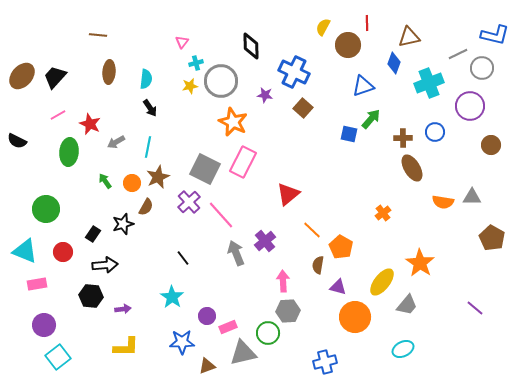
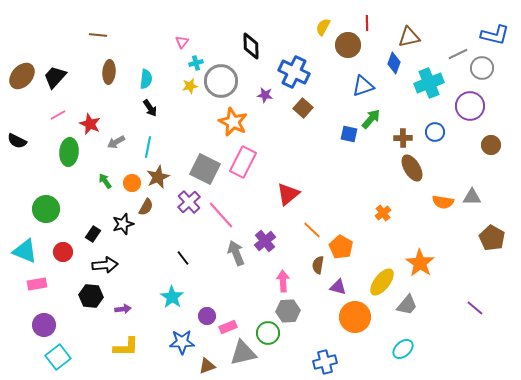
cyan ellipse at (403, 349): rotated 15 degrees counterclockwise
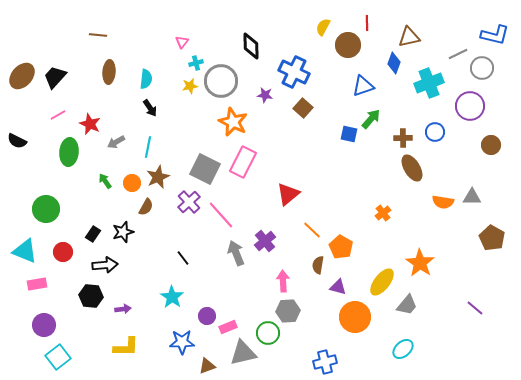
black star at (123, 224): moved 8 px down
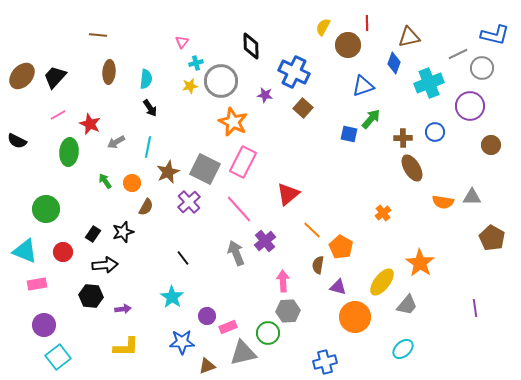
brown star at (158, 177): moved 10 px right, 5 px up
pink line at (221, 215): moved 18 px right, 6 px up
purple line at (475, 308): rotated 42 degrees clockwise
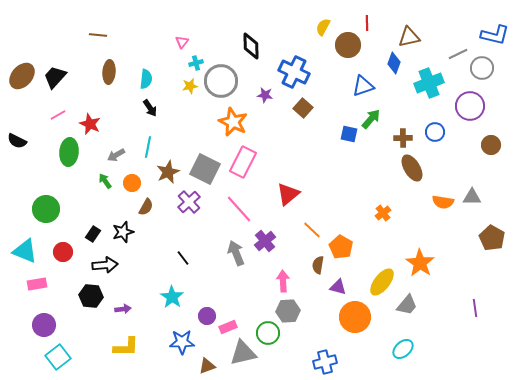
gray arrow at (116, 142): moved 13 px down
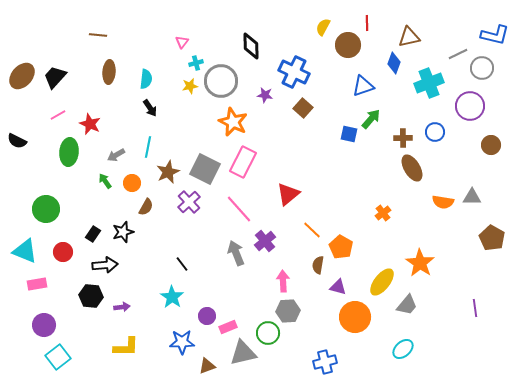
black line at (183, 258): moved 1 px left, 6 px down
purple arrow at (123, 309): moved 1 px left, 2 px up
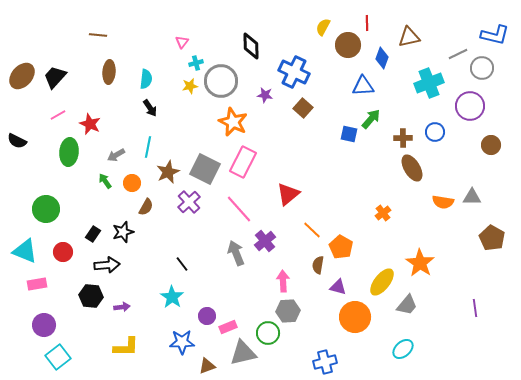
blue diamond at (394, 63): moved 12 px left, 5 px up
blue triangle at (363, 86): rotated 15 degrees clockwise
black arrow at (105, 265): moved 2 px right
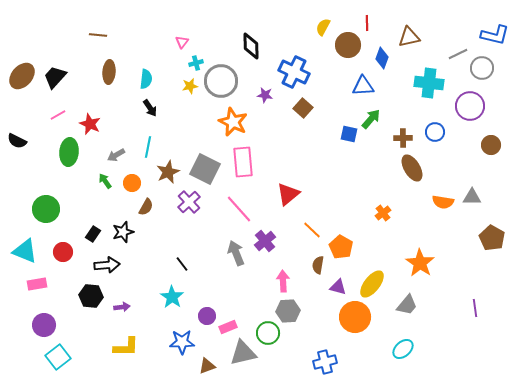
cyan cross at (429, 83): rotated 28 degrees clockwise
pink rectangle at (243, 162): rotated 32 degrees counterclockwise
yellow ellipse at (382, 282): moved 10 px left, 2 px down
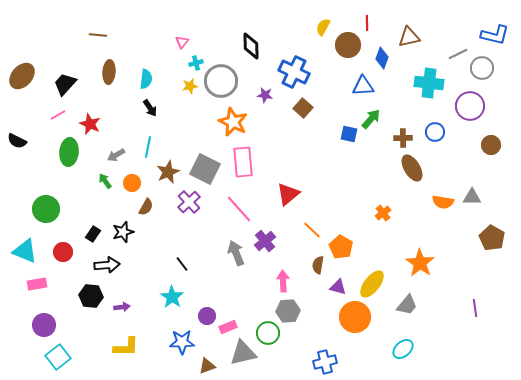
black trapezoid at (55, 77): moved 10 px right, 7 px down
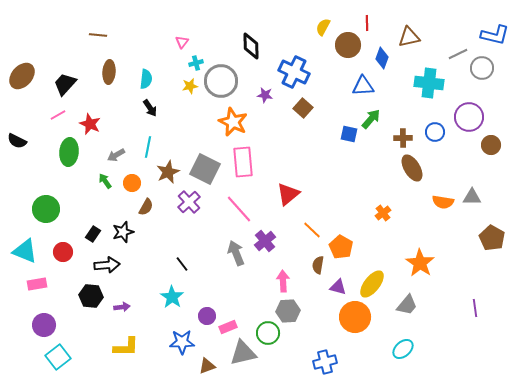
purple circle at (470, 106): moved 1 px left, 11 px down
